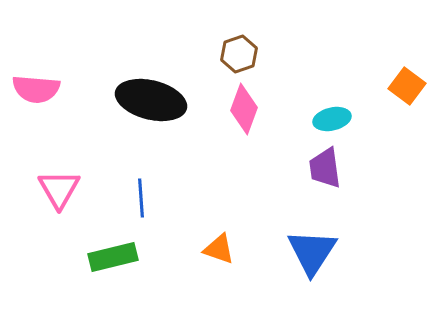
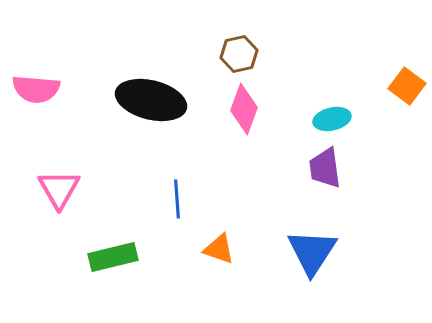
brown hexagon: rotated 6 degrees clockwise
blue line: moved 36 px right, 1 px down
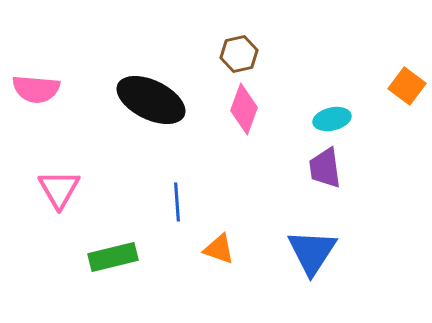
black ellipse: rotated 12 degrees clockwise
blue line: moved 3 px down
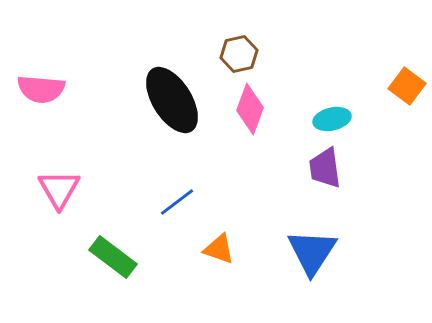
pink semicircle: moved 5 px right
black ellipse: moved 21 px right; rotated 32 degrees clockwise
pink diamond: moved 6 px right
blue line: rotated 57 degrees clockwise
green rectangle: rotated 51 degrees clockwise
